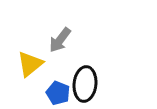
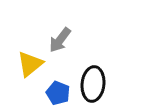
black ellipse: moved 8 px right
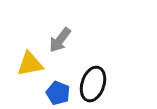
yellow triangle: rotated 28 degrees clockwise
black ellipse: rotated 12 degrees clockwise
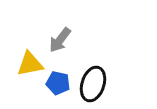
blue pentagon: moved 10 px up; rotated 10 degrees counterclockwise
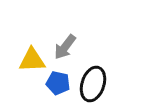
gray arrow: moved 5 px right, 7 px down
yellow triangle: moved 2 px right, 4 px up; rotated 8 degrees clockwise
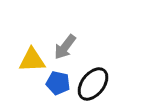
black ellipse: rotated 20 degrees clockwise
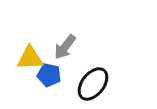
yellow triangle: moved 2 px left, 2 px up
blue pentagon: moved 9 px left, 8 px up
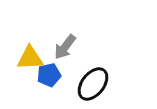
blue pentagon: rotated 25 degrees counterclockwise
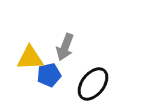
gray arrow: rotated 16 degrees counterclockwise
